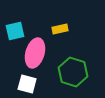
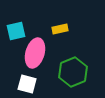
cyan square: moved 1 px right
green hexagon: rotated 20 degrees clockwise
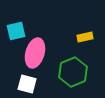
yellow rectangle: moved 25 px right, 8 px down
